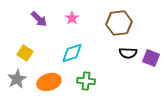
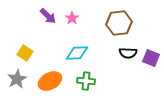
purple arrow: moved 9 px right, 3 px up
cyan diamond: moved 5 px right; rotated 15 degrees clockwise
orange ellipse: moved 1 px right, 1 px up; rotated 10 degrees counterclockwise
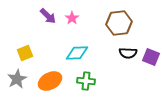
yellow square: rotated 35 degrees clockwise
purple square: moved 1 px up
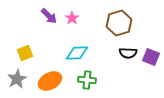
purple arrow: moved 1 px right
brown hexagon: rotated 10 degrees counterclockwise
green cross: moved 1 px right, 1 px up
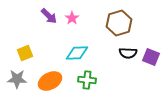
gray star: rotated 30 degrees clockwise
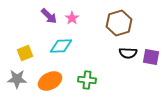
cyan diamond: moved 16 px left, 7 px up
purple square: rotated 12 degrees counterclockwise
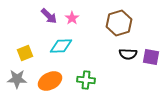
black semicircle: moved 1 px down
green cross: moved 1 px left
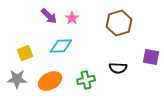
black semicircle: moved 10 px left, 14 px down
green cross: rotated 18 degrees counterclockwise
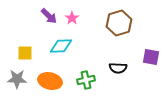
yellow square: rotated 21 degrees clockwise
orange ellipse: rotated 40 degrees clockwise
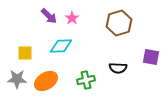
orange ellipse: moved 4 px left; rotated 45 degrees counterclockwise
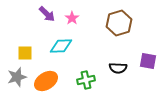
purple arrow: moved 2 px left, 2 px up
purple square: moved 3 px left, 4 px down
gray star: moved 2 px up; rotated 18 degrees counterclockwise
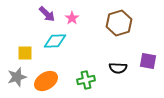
cyan diamond: moved 6 px left, 5 px up
